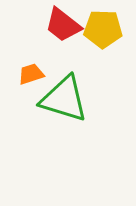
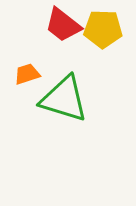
orange trapezoid: moved 4 px left
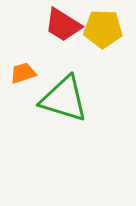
red trapezoid: rotated 6 degrees counterclockwise
orange trapezoid: moved 4 px left, 1 px up
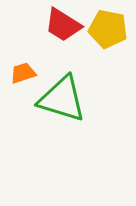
yellow pentagon: moved 5 px right; rotated 9 degrees clockwise
green triangle: moved 2 px left
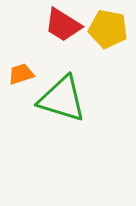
orange trapezoid: moved 2 px left, 1 px down
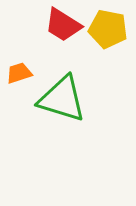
orange trapezoid: moved 2 px left, 1 px up
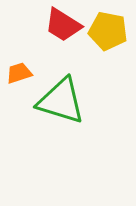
yellow pentagon: moved 2 px down
green triangle: moved 1 px left, 2 px down
